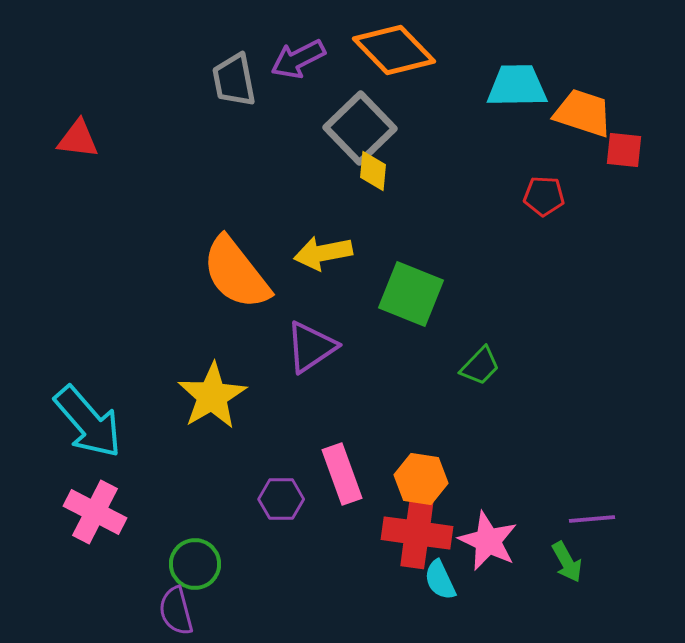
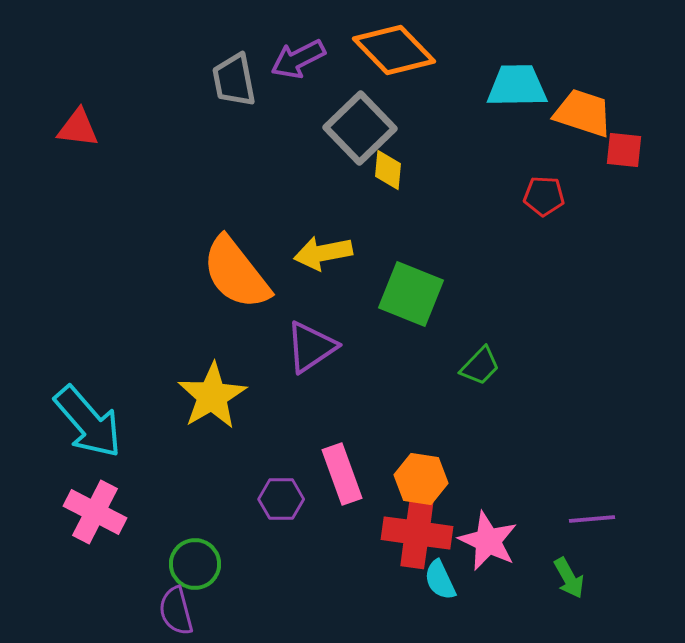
red triangle: moved 11 px up
yellow diamond: moved 15 px right, 1 px up
green arrow: moved 2 px right, 16 px down
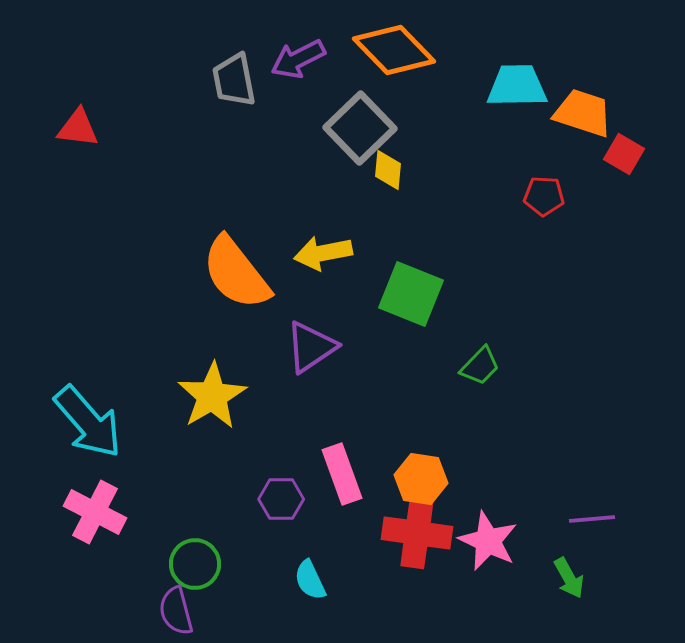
red square: moved 4 px down; rotated 24 degrees clockwise
cyan semicircle: moved 130 px left
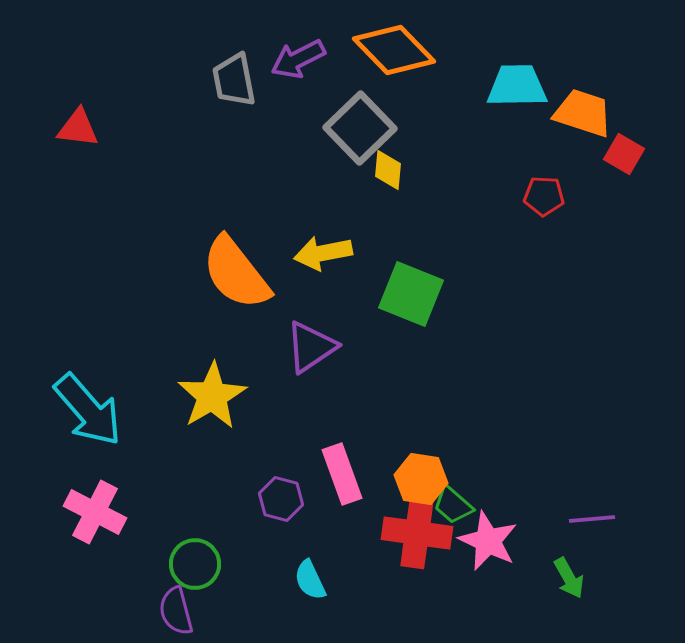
green trapezoid: moved 27 px left, 139 px down; rotated 87 degrees clockwise
cyan arrow: moved 12 px up
purple hexagon: rotated 15 degrees clockwise
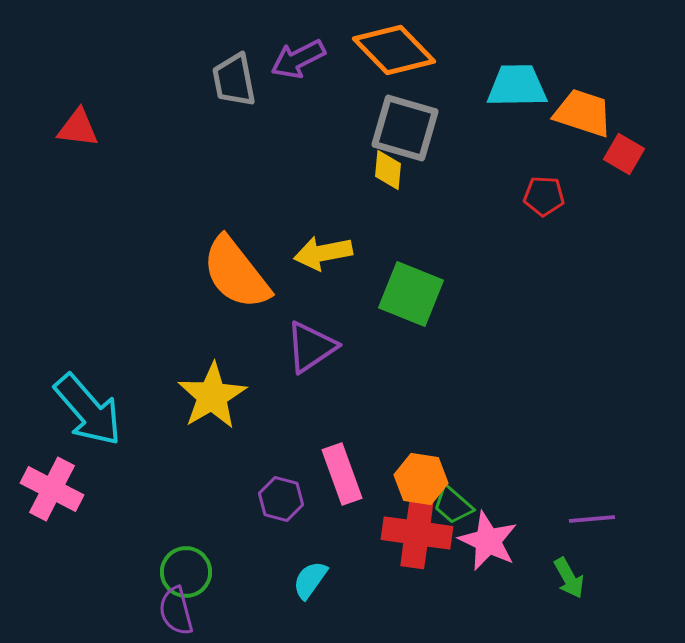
gray square: moved 45 px right; rotated 30 degrees counterclockwise
pink cross: moved 43 px left, 23 px up
green circle: moved 9 px left, 8 px down
cyan semicircle: rotated 60 degrees clockwise
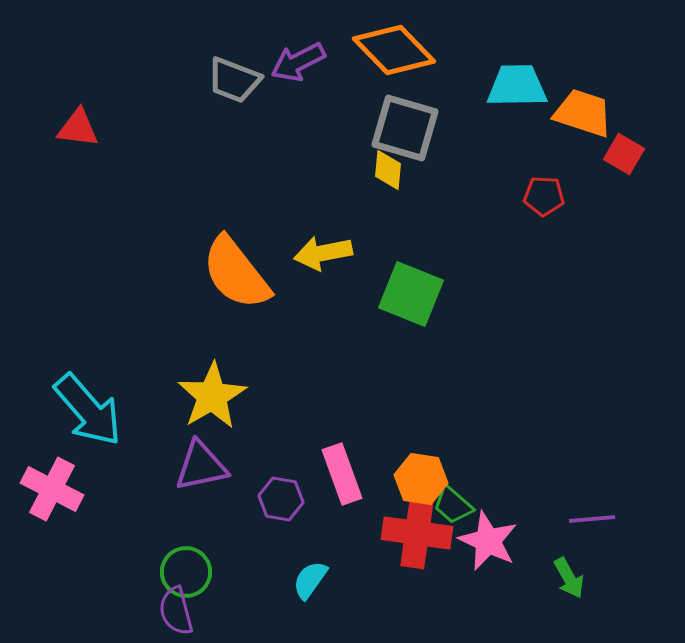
purple arrow: moved 3 px down
gray trapezoid: rotated 58 degrees counterclockwise
purple triangle: moved 110 px left, 119 px down; rotated 22 degrees clockwise
purple hexagon: rotated 6 degrees counterclockwise
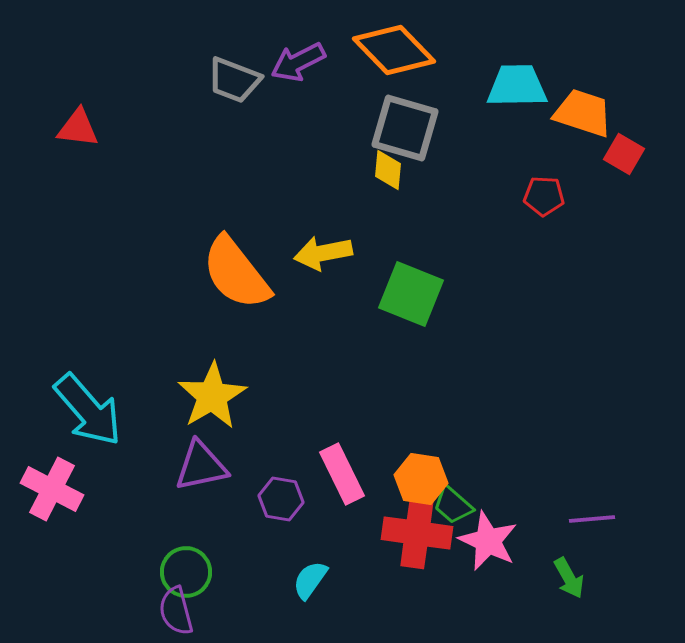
pink rectangle: rotated 6 degrees counterclockwise
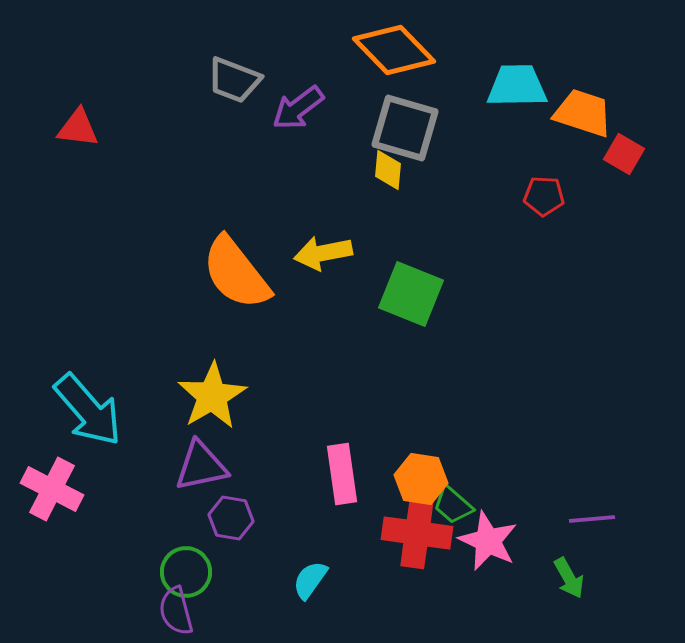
purple arrow: moved 46 px down; rotated 10 degrees counterclockwise
pink rectangle: rotated 18 degrees clockwise
purple hexagon: moved 50 px left, 19 px down
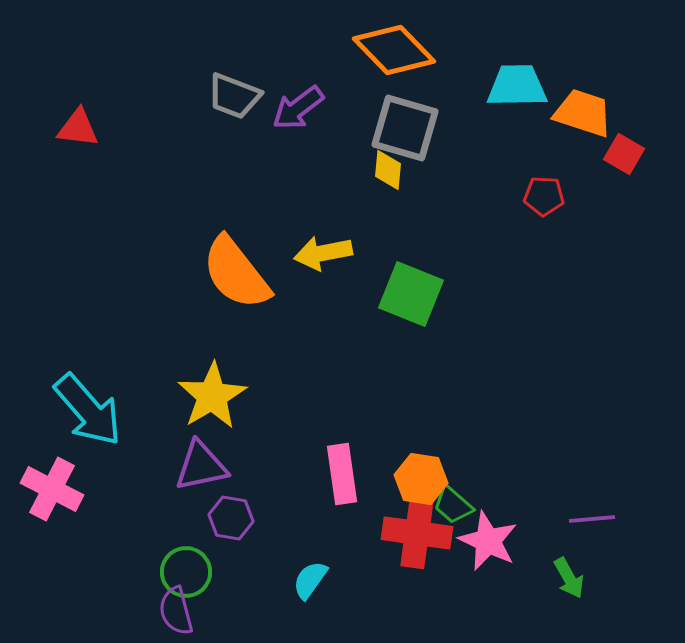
gray trapezoid: moved 16 px down
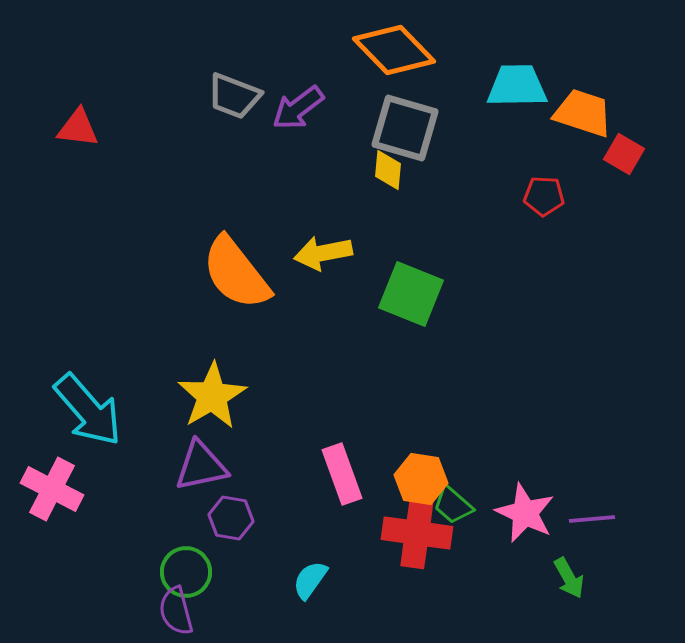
pink rectangle: rotated 12 degrees counterclockwise
pink star: moved 37 px right, 28 px up
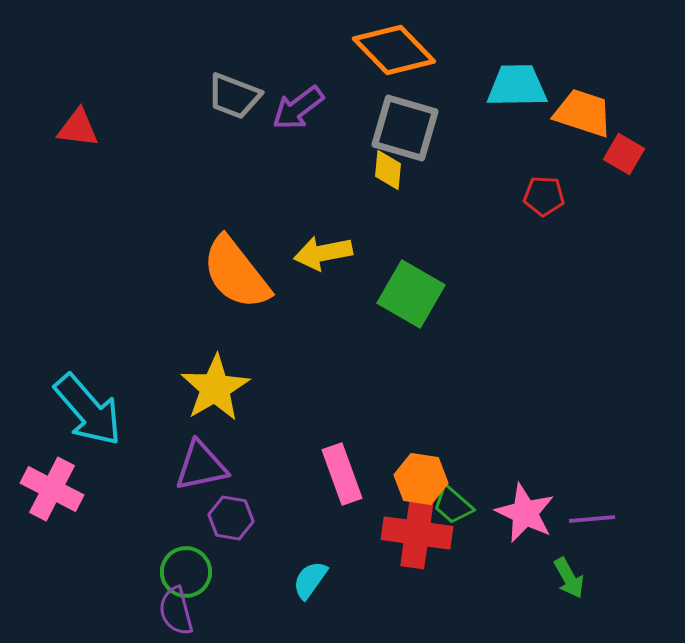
green square: rotated 8 degrees clockwise
yellow star: moved 3 px right, 8 px up
